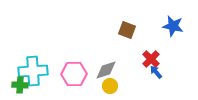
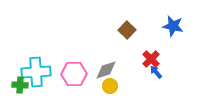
brown square: rotated 24 degrees clockwise
cyan cross: moved 3 px right, 1 px down
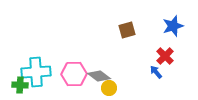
blue star: rotated 30 degrees counterclockwise
brown square: rotated 30 degrees clockwise
red cross: moved 14 px right, 3 px up
gray diamond: moved 7 px left, 6 px down; rotated 55 degrees clockwise
yellow circle: moved 1 px left, 2 px down
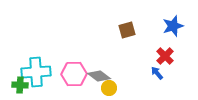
blue arrow: moved 1 px right, 1 px down
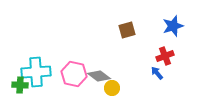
red cross: rotated 24 degrees clockwise
pink hexagon: rotated 15 degrees clockwise
yellow circle: moved 3 px right
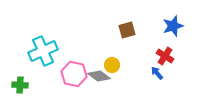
red cross: rotated 36 degrees counterclockwise
cyan cross: moved 7 px right, 21 px up; rotated 20 degrees counterclockwise
yellow circle: moved 23 px up
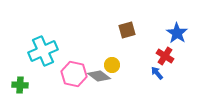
blue star: moved 4 px right, 7 px down; rotated 20 degrees counterclockwise
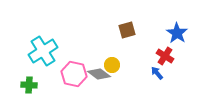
cyan cross: rotated 8 degrees counterclockwise
gray diamond: moved 2 px up
green cross: moved 9 px right
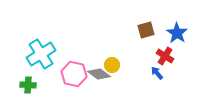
brown square: moved 19 px right
cyan cross: moved 2 px left, 3 px down
green cross: moved 1 px left
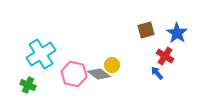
green cross: rotated 21 degrees clockwise
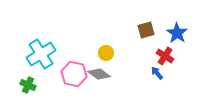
yellow circle: moved 6 px left, 12 px up
